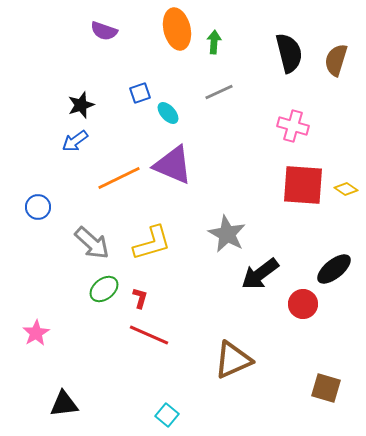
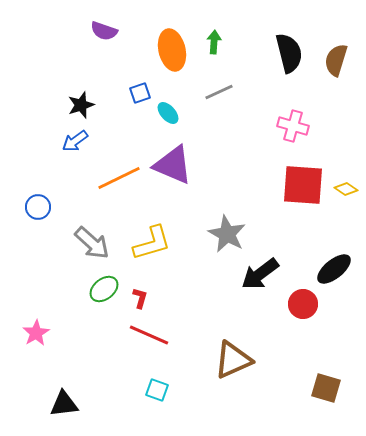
orange ellipse: moved 5 px left, 21 px down
cyan square: moved 10 px left, 25 px up; rotated 20 degrees counterclockwise
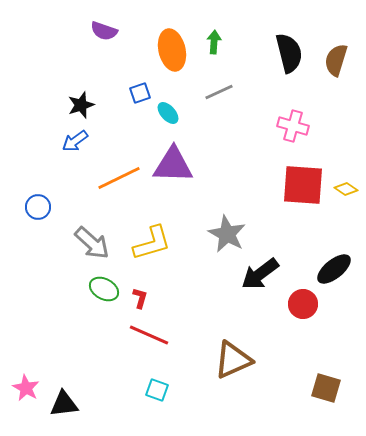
purple triangle: rotated 21 degrees counterclockwise
green ellipse: rotated 68 degrees clockwise
pink star: moved 10 px left, 55 px down; rotated 12 degrees counterclockwise
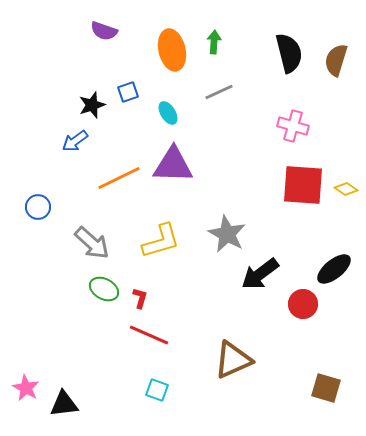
blue square: moved 12 px left, 1 px up
black star: moved 11 px right
cyan ellipse: rotated 10 degrees clockwise
yellow L-shape: moved 9 px right, 2 px up
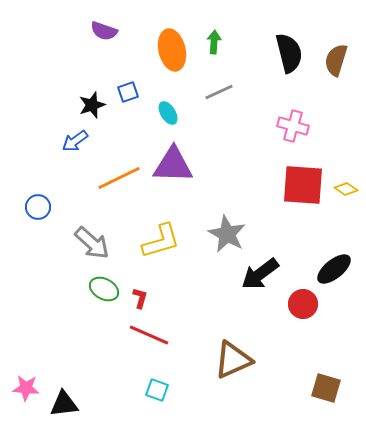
pink star: rotated 24 degrees counterclockwise
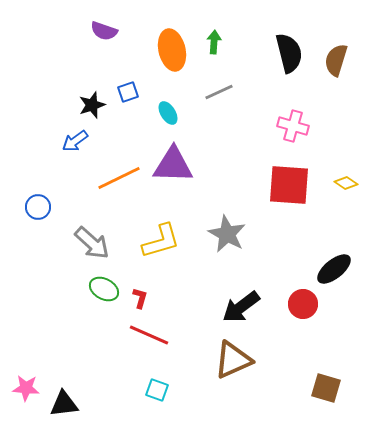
red square: moved 14 px left
yellow diamond: moved 6 px up
black arrow: moved 19 px left, 33 px down
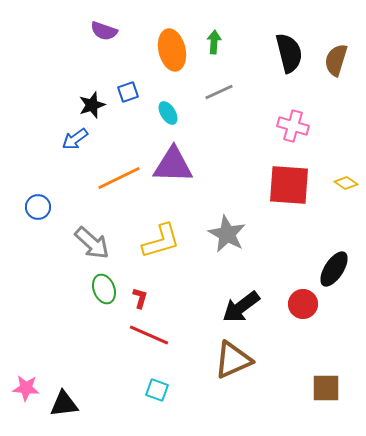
blue arrow: moved 2 px up
black ellipse: rotated 18 degrees counterclockwise
green ellipse: rotated 40 degrees clockwise
brown square: rotated 16 degrees counterclockwise
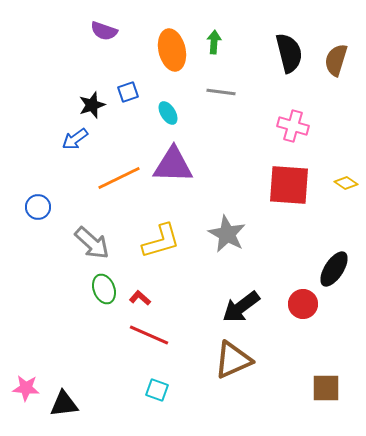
gray line: moved 2 px right; rotated 32 degrees clockwise
red L-shape: rotated 65 degrees counterclockwise
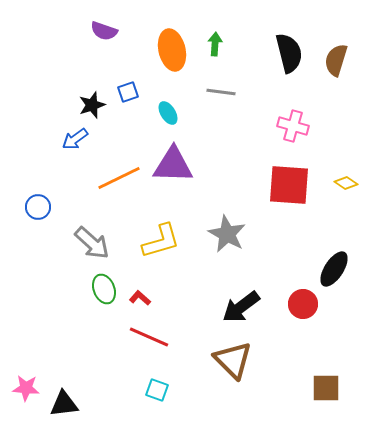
green arrow: moved 1 px right, 2 px down
red line: moved 2 px down
brown triangle: rotated 51 degrees counterclockwise
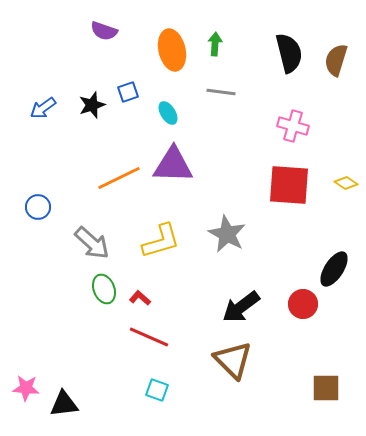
blue arrow: moved 32 px left, 31 px up
